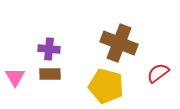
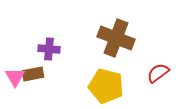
brown cross: moved 3 px left, 5 px up
brown rectangle: moved 17 px left; rotated 10 degrees counterclockwise
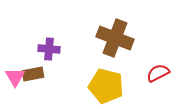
brown cross: moved 1 px left
red semicircle: rotated 10 degrees clockwise
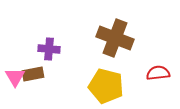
red semicircle: rotated 20 degrees clockwise
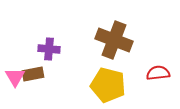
brown cross: moved 1 px left, 2 px down
yellow pentagon: moved 2 px right, 1 px up
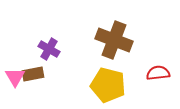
purple cross: rotated 25 degrees clockwise
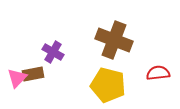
purple cross: moved 4 px right, 3 px down
pink triangle: moved 2 px right, 1 px down; rotated 15 degrees clockwise
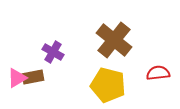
brown cross: rotated 18 degrees clockwise
brown rectangle: moved 3 px down
pink triangle: rotated 15 degrees clockwise
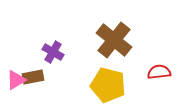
red semicircle: moved 1 px right, 1 px up
pink triangle: moved 1 px left, 2 px down
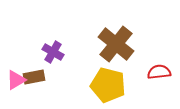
brown cross: moved 2 px right, 4 px down
brown rectangle: moved 1 px right
